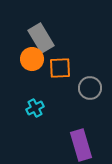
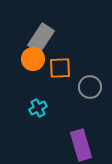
gray rectangle: rotated 64 degrees clockwise
orange circle: moved 1 px right
gray circle: moved 1 px up
cyan cross: moved 3 px right
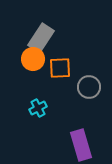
gray circle: moved 1 px left
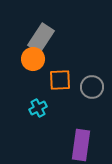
orange square: moved 12 px down
gray circle: moved 3 px right
purple rectangle: rotated 24 degrees clockwise
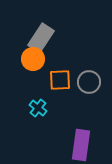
gray circle: moved 3 px left, 5 px up
cyan cross: rotated 24 degrees counterclockwise
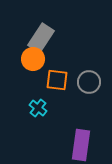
orange square: moved 3 px left; rotated 10 degrees clockwise
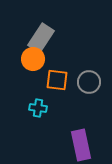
cyan cross: rotated 30 degrees counterclockwise
purple rectangle: rotated 20 degrees counterclockwise
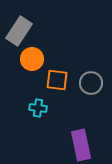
gray rectangle: moved 22 px left, 7 px up
orange circle: moved 1 px left
gray circle: moved 2 px right, 1 px down
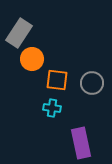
gray rectangle: moved 2 px down
gray circle: moved 1 px right
cyan cross: moved 14 px right
purple rectangle: moved 2 px up
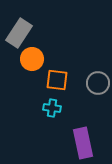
gray circle: moved 6 px right
purple rectangle: moved 2 px right
